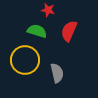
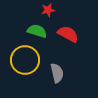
red star: rotated 24 degrees counterclockwise
red semicircle: moved 1 px left, 3 px down; rotated 95 degrees clockwise
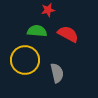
green semicircle: rotated 12 degrees counterclockwise
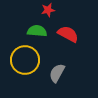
gray semicircle: rotated 138 degrees counterclockwise
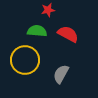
gray semicircle: moved 4 px right, 1 px down
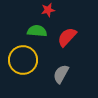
red semicircle: moved 1 px left, 3 px down; rotated 75 degrees counterclockwise
yellow circle: moved 2 px left
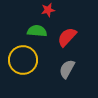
gray semicircle: moved 6 px right, 5 px up
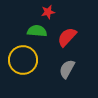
red star: moved 2 px down
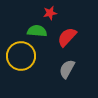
red star: moved 2 px right, 1 px down
yellow circle: moved 2 px left, 4 px up
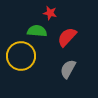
red star: rotated 24 degrees clockwise
gray semicircle: moved 1 px right
